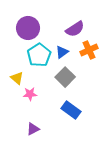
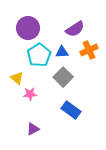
blue triangle: rotated 32 degrees clockwise
gray square: moved 2 px left
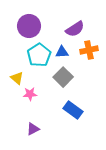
purple circle: moved 1 px right, 2 px up
orange cross: rotated 12 degrees clockwise
blue rectangle: moved 2 px right
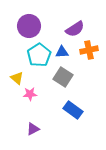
gray square: rotated 12 degrees counterclockwise
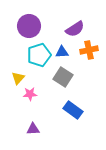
cyan pentagon: rotated 15 degrees clockwise
yellow triangle: moved 1 px right; rotated 32 degrees clockwise
purple triangle: rotated 24 degrees clockwise
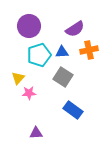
pink star: moved 1 px left, 1 px up
purple triangle: moved 3 px right, 4 px down
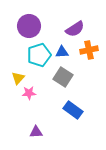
purple triangle: moved 1 px up
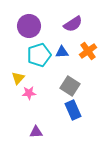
purple semicircle: moved 2 px left, 5 px up
orange cross: moved 1 px left, 1 px down; rotated 24 degrees counterclockwise
gray square: moved 7 px right, 9 px down
blue rectangle: rotated 30 degrees clockwise
